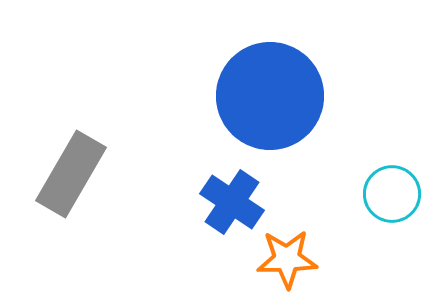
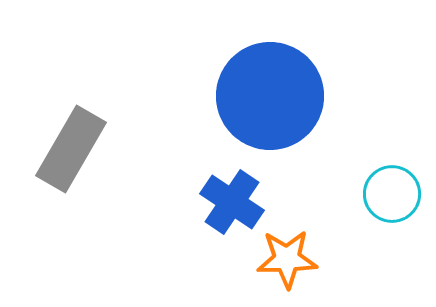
gray rectangle: moved 25 px up
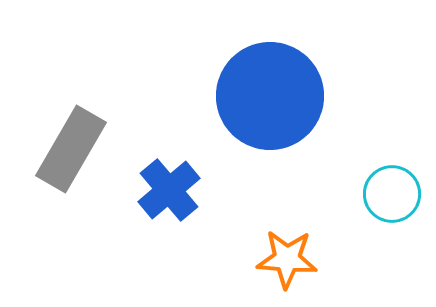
blue cross: moved 63 px left, 12 px up; rotated 16 degrees clockwise
orange star: rotated 6 degrees clockwise
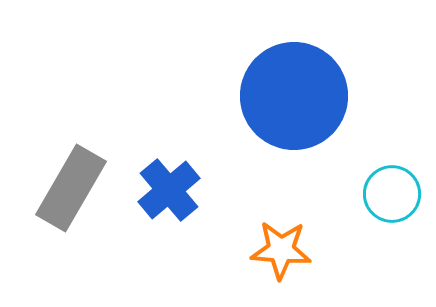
blue circle: moved 24 px right
gray rectangle: moved 39 px down
orange star: moved 6 px left, 9 px up
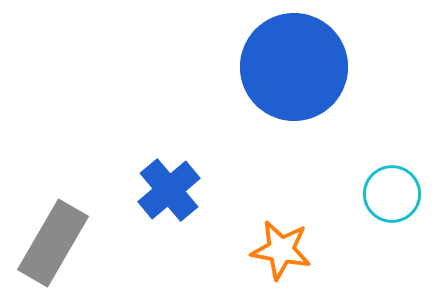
blue circle: moved 29 px up
gray rectangle: moved 18 px left, 55 px down
orange star: rotated 6 degrees clockwise
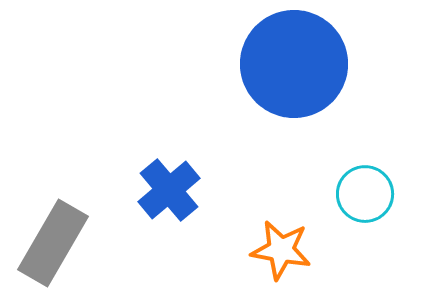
blue circle: moved 3 px up
cyan circle: moved 27 px left
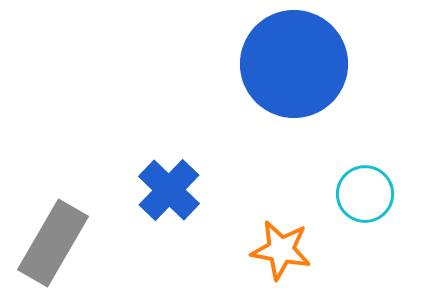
blue cross: rotated 6 degrees counterclockwise
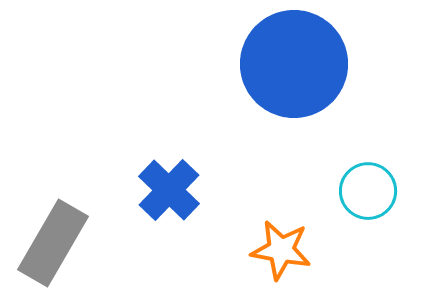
cyan circle: moved 3 px right, 3 px up
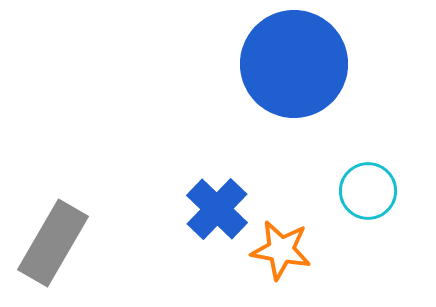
blue cross: moved 48 px right, 19 px down
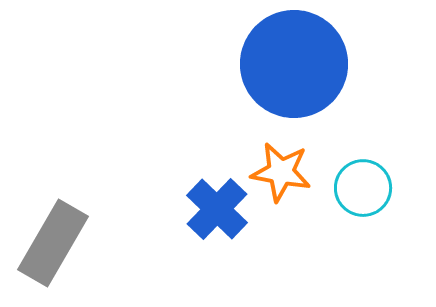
cyan circle: moved 5 px left, 3 px up
orange star: moved 78 px up
